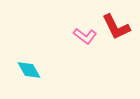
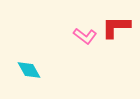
red L-shape: rotated 116 degrees clockwise
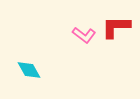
pink L-shape: moved 1 px left, 1 px up
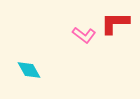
red L-shape: moved 1 px left, 4 px up
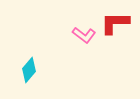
cyan diamond: rotated 70 degrees clockwise
